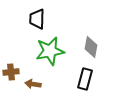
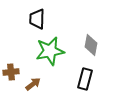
gray diamond: moved 2 px up
brown arrow: rotated 133 degrees clockwise
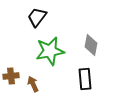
black trapezoid: moved 2 px up; rotated 35 degrees clockwise
brown cross: moved 4 px down
black rectangle: rotated 20 degrees counterclockwise
brown arrow: rotated 77 degrees counterclockwise
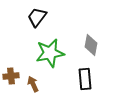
green star: moved 2 px down
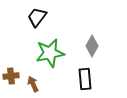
gray diamond: moved 1 px right, 1 px down; rotated 20 degrees clockwise
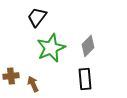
gray diamond: moved 4 px left; rotated 15 degrees clockwise
green star: moved 1 px right, 5 px up; rotated 12 degrees counterclockwise
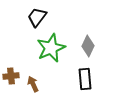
gray diamond: rotated 20 degrees counterclockwise
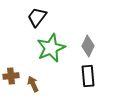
black rectangle: moved 3 px right, 3 px up
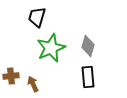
black trapezoid: rotated 20 degrees counterclockwise
gray diamond: rotated 10 degrees counterclockwise
black rectangle: moved 1 px down
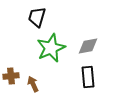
gray diamond: rotated 65 degrees clockwise
